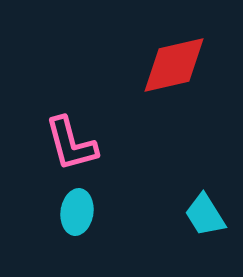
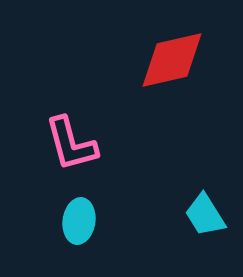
red diamond: moved 2 px left, 5 px up
cyan ellipse: moved 2 px right, 9 px down
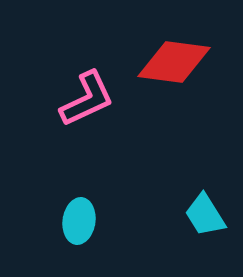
red diamond: moved 2 px right, 2 px down; rotated 20 degrees clockwise
pink L-shape: moved 16 px right, 45 px up; rotated 100 degrees counterclockwise
